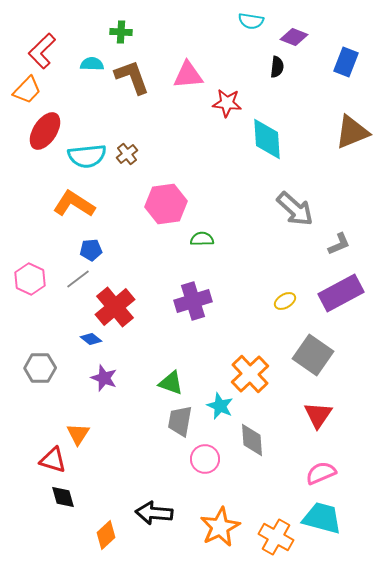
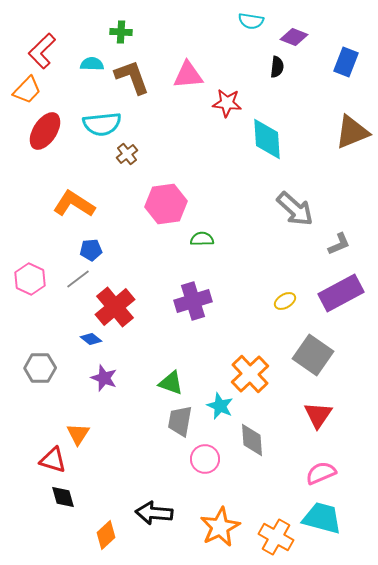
cyan semicircle at (87, 156): moved 15 px right, 32 px up
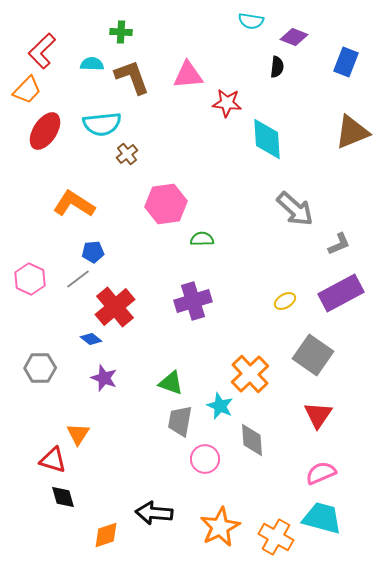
blue pentagon at (91, 250): moved 2 px right, 2 px down
orange diamond at (106, 535): rotated 24 degrees clockwise
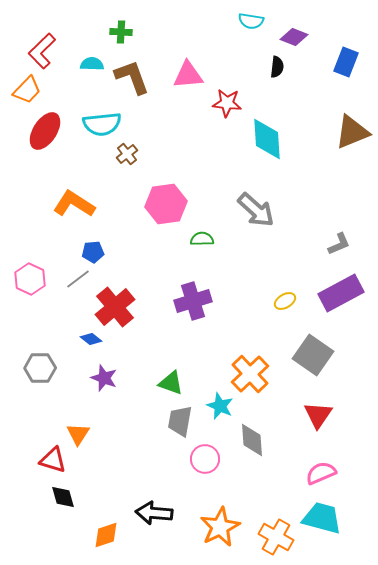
gray arrow at (295, 209): moved 39 px left, 1 px down
